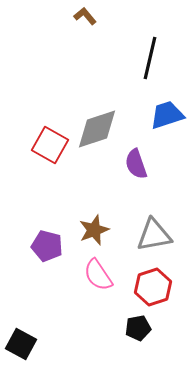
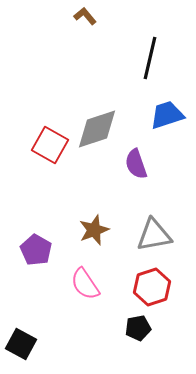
purple pentagon: moved 11 px left, 4 px down; rotated 16 degrees clockwise
pink semicircle: moved 13 px left, 9 px down
red hexagon: moved 1 px left
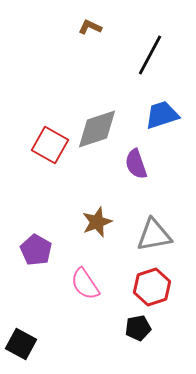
brown L-shape: moved 5 px right, 11 px down; rotated 25 degrees counterclockwise
black line: moved 3 px up; rotated 15 degrees clockwise
blue trapezoid: moved 5 px left
brown star: moved 3 px right, 8 px up
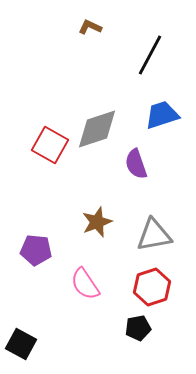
purple pentagon: rotated 24 degrees counterclockwise
